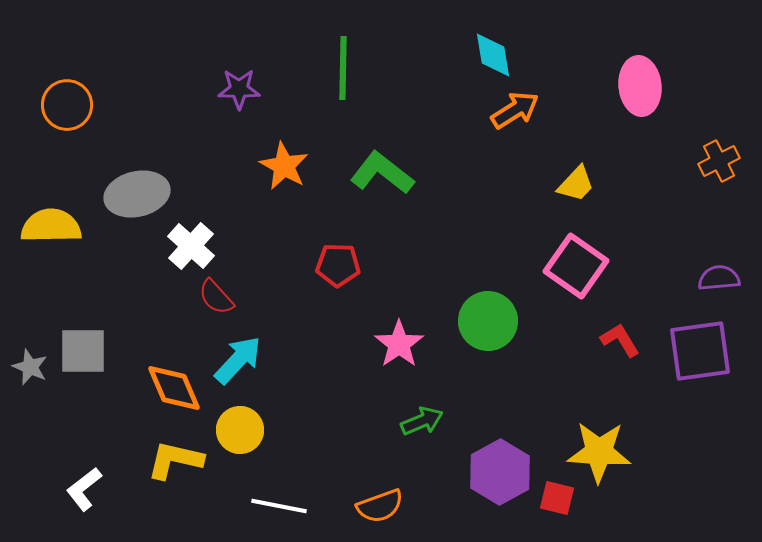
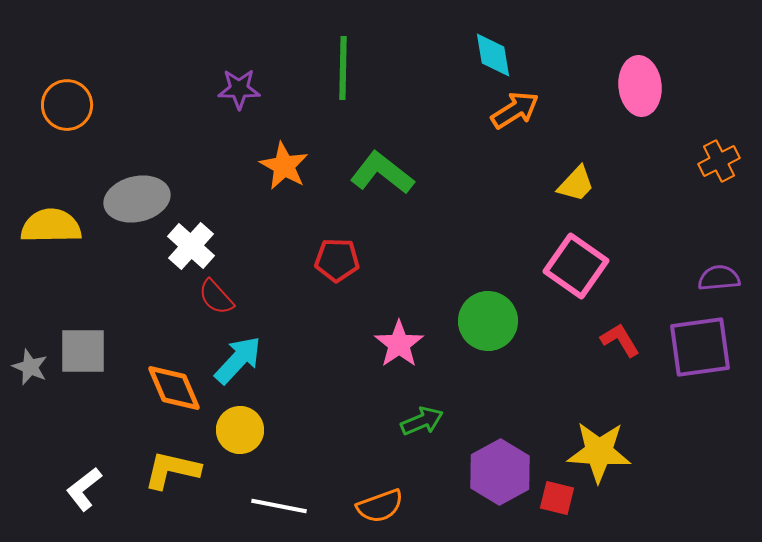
gray ellipse: moved 5 px down
red pentagon: moved 1 px left, 5 px up
purple square: moved 4 px up
yellow L-shape: moved 3 px left, 10 px down
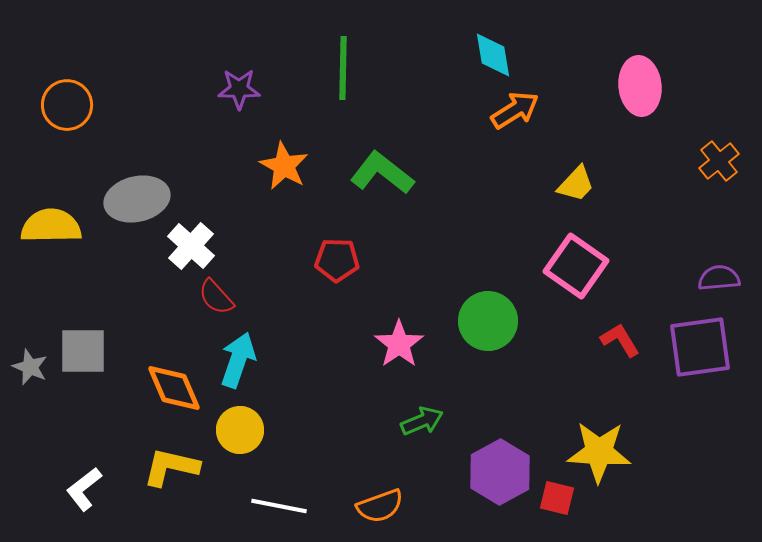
orange cross: rotated 12 degrees counterclockwise
cyan arrow: rotated 24 degrees counterclockwise
yellow L-shape: moved 1 px left, 3 px up
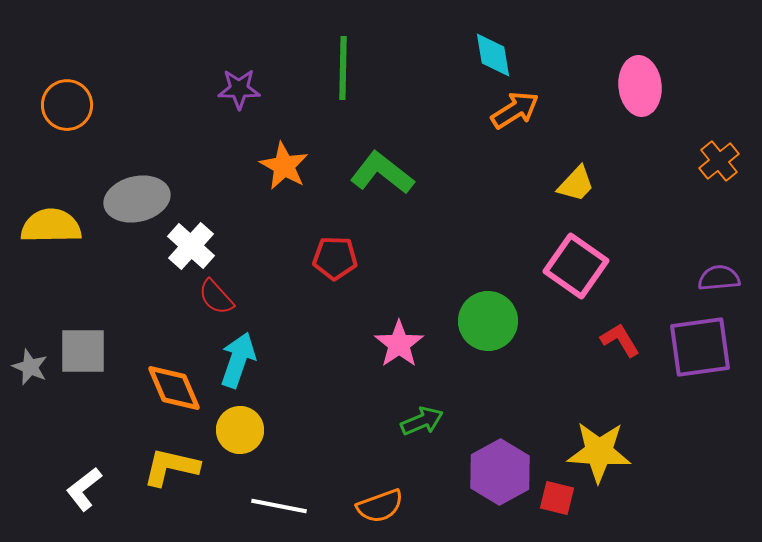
red pentagon: moved 2 px left, 2 px up
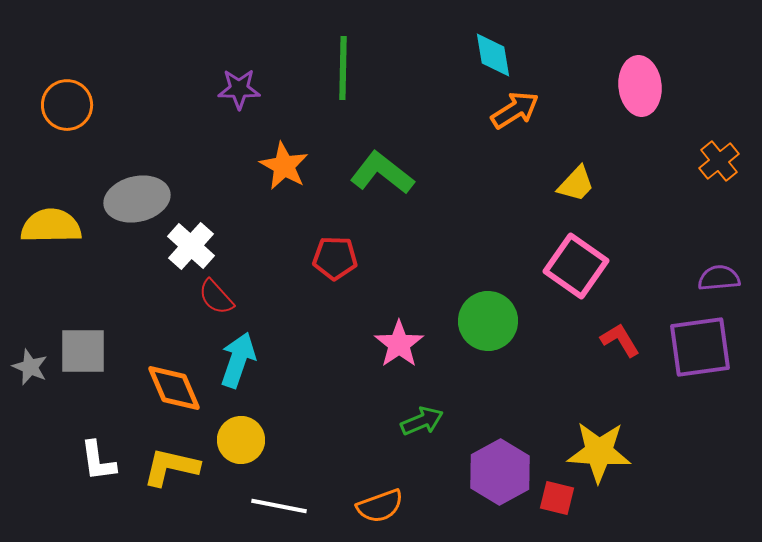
yellow circle: moved 1 px right, 10 px down
white L-shape: moved 14 px right, 28 px up; rotated 60 degrees counterclockwise
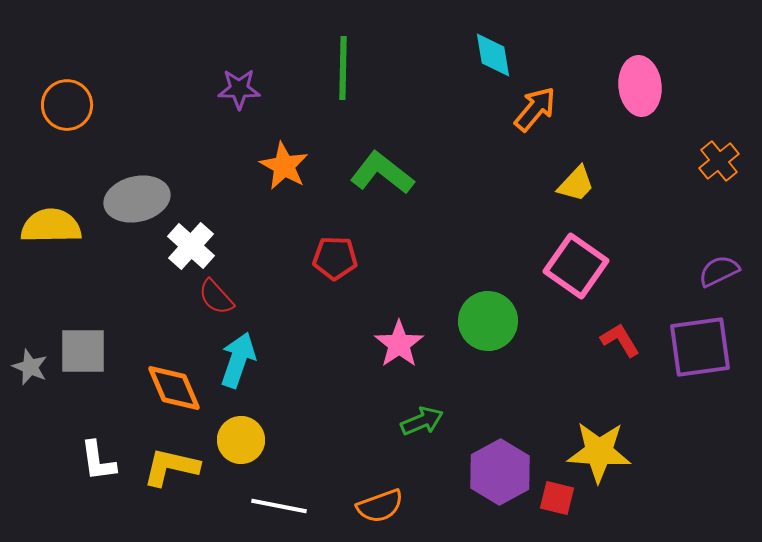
orange arrow: moved 20 px right, 1 px up; rotated 18 degrees counterclockwise
purple semicircle: moved 7 px up; rotated 21 degrees counterclockwise
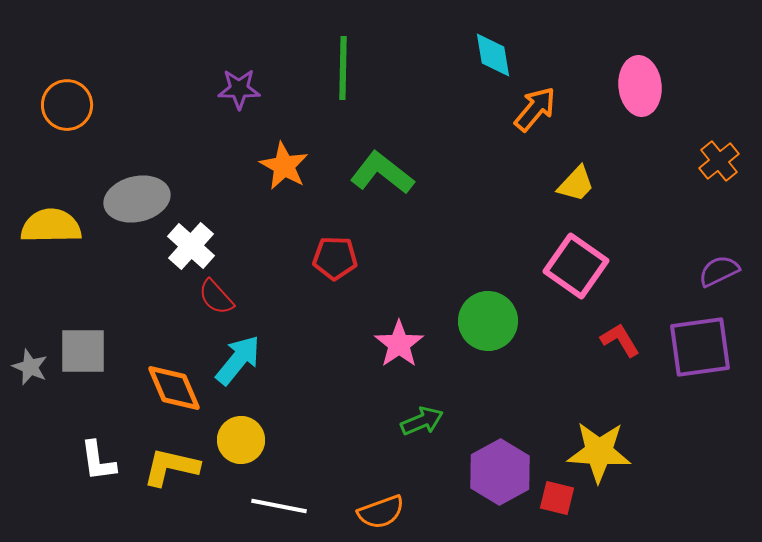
cyan arrow: rotated 20 degrees clockwise
orange semicircle: moved 1 px right, 6 px down
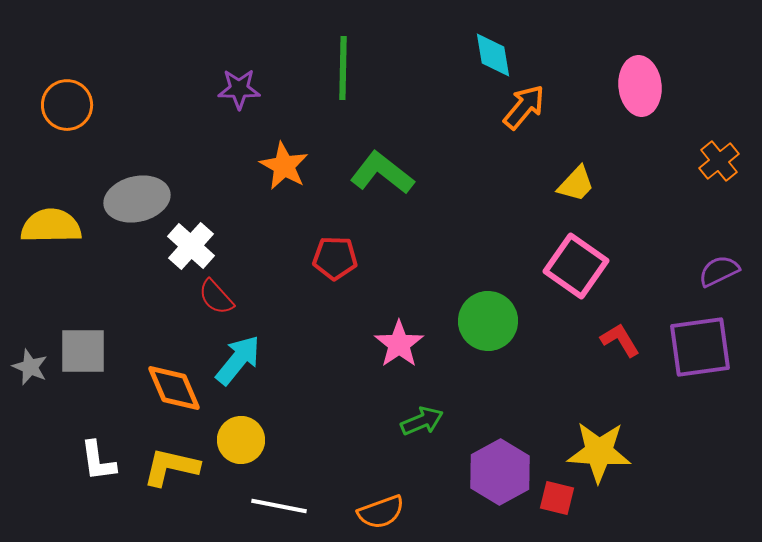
orange arrow: moved 11 px left, 2 px up
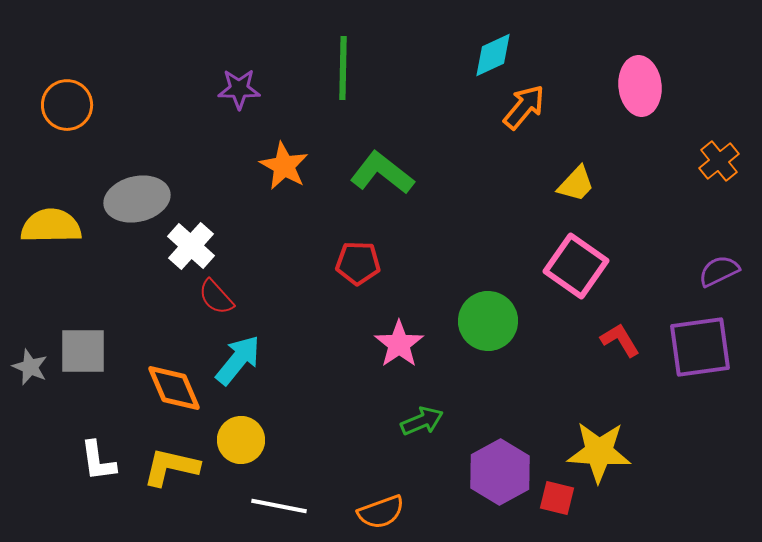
cyan diamond: rotated 75 degrees clockwise
red pentagon: moved 23 px right, 5 px down
